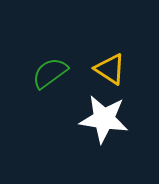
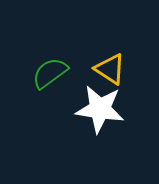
white star: moved 4 px left, 10 px up
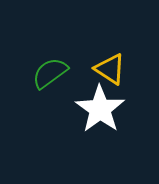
white star: rotated 27 degrees clockwise
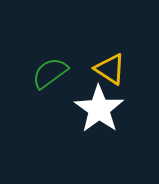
white star: moved 1 px left
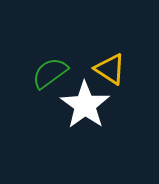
white star: moved 14 px left, 4 px up
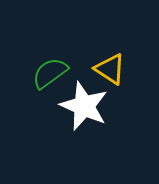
white star: moved 1 px left, 1 px down; rotated 12 degrees counterclockwise
